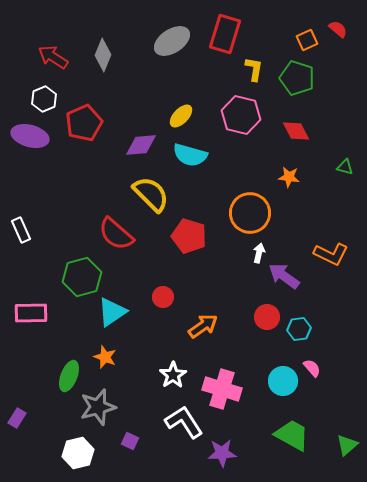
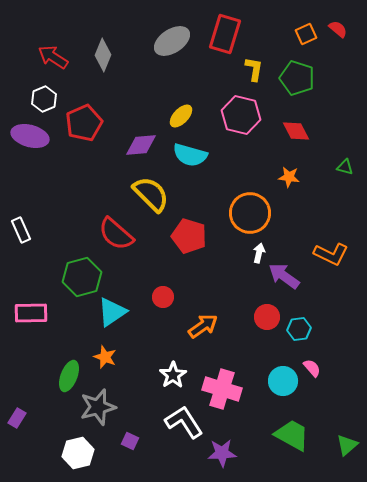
orange square at (307, 40): moved 1 px left, 6 px up
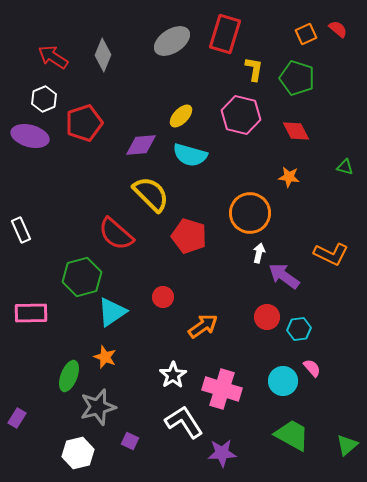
red pentagon at (84, 123): rotated 6 degrees clockwise
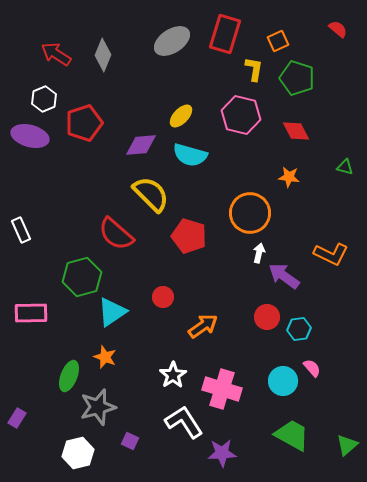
orange square at (306, 34): moved 28 px left, 7 px down
red arrow at (53, 57): moved 3 px right, 3 px up
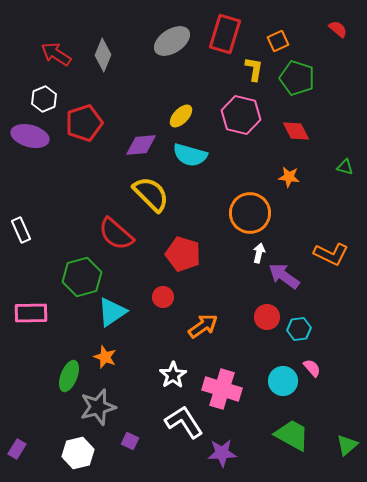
red pentagon at (189, 236): moved 6 px left, 18 px down
purple rectangle at (17, 418): moved 31 px down
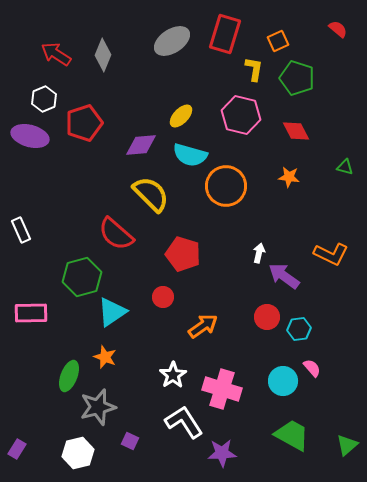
orange circle at (250, 213): moved 24 px left, 27 px up
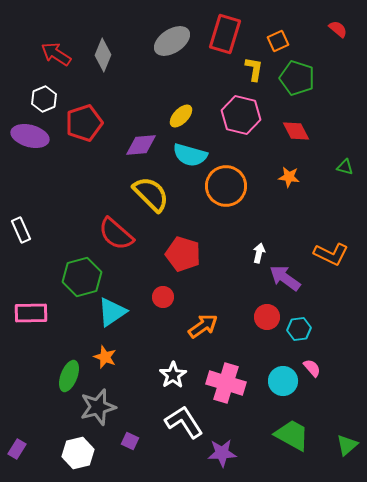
purple arrow at (284, 276): moved 1 px right, 2 px down
pink cross at (222, 389): moved 4 px right, 6 px up
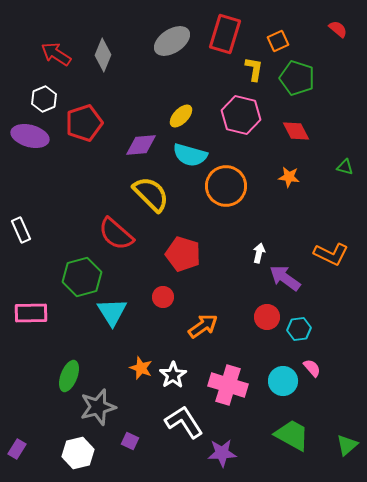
cyan triangle at (112, 312): rotated 28 degrees counterclockwise
orange star at (105, 357): moved 36 px right, 11 px down
pink cross at (226, 383): moved 2 px right, 2 px down
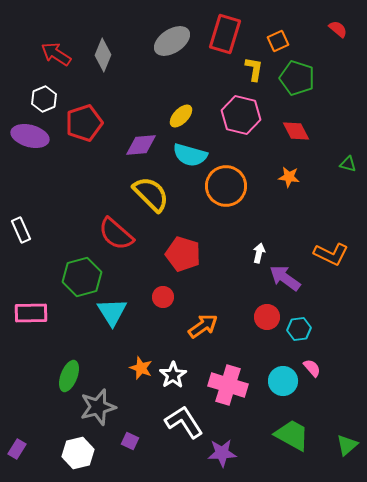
green triangle at (345, 167): moved 3 px right, 3 px up
